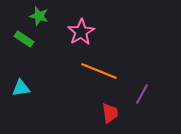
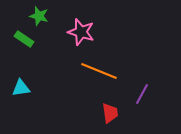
pink star: rotated 24 degrees counterclockwise
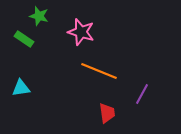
red trapezoid: moved 3 px left
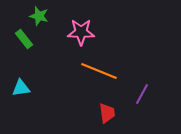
pink star: rotated 16 degrees counterclockwise
green rectangle: rotated 18 degrees clockwise
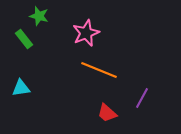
pink star: moved 5 px right, 1 px down; rotated 24 degrees counterclockwise
orange line: moved 1 px up
purple line: moved 4 px down
red trapezoid: rotated 140 degrees clockwise
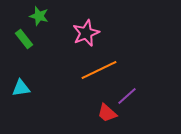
orange line: rotated 48 degrees counterclockwise
purple line: moved 15 px left, 2 px up; rotated 20 degrees clockwise
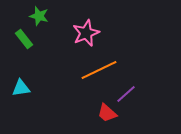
purple line: moved 1 px left, 2 px up
